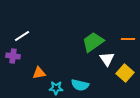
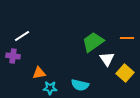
orange line: moved 1 px left, 1 px up
cyan star: moved 6 px left
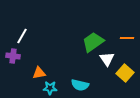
white line: rotated 28 degrees counterclockwise
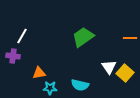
orange line: moved 3 px right
green trapezoid: moved 10 px left, 5 px up
white triangle: moved 2 px right, 8 px down
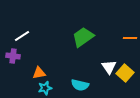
white line: rotated 28 degrees clockwise
cyan star: moved 5 px left; rotated 16 degrees counterclockwise
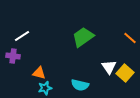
orange line: rotated 40 degrees clockwise
orange triangle: rotated 24 degrees clockwise
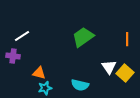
orange line: moved 3 px left, 1 px down; rotated 48 degrees clockwise
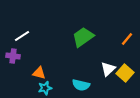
orange line: rotated 40 degrees clockwise
white triangle: moved 1 px left, 2 px down; rotated 21 degrees clockwise
cyan semicircle: moved 1 px right
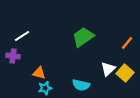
orange line: moved 4 px down
